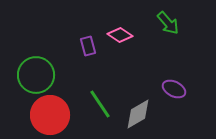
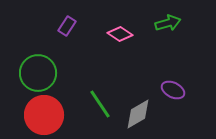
green arrow: rotated 65 degrees counterclockwise
pink diamond: moved 1 px up
purple rectangle: moved 21 px left, 20 px up; rotated 48 degrees clockwise
green circle: moved 2 px right, 2 px up
purple ellipse: moved 1 px left, 1 px down
red circle: moved 6 px left
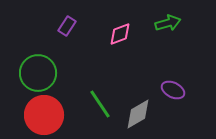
pink diamond: rotated 55 degrees counterclockwise
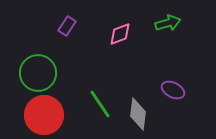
gray diamond: rotated 52 degrees counterclockwise
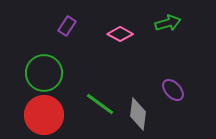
pink diamond: rotated 50 degrees clockwise
green circle: moved 6 px right
purple ellipse: rotated 20 degrees clockwise
green line: rotated 20 degrees counterclockwise
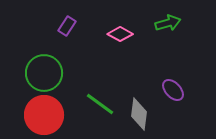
gray diamond: moved 1 px right
